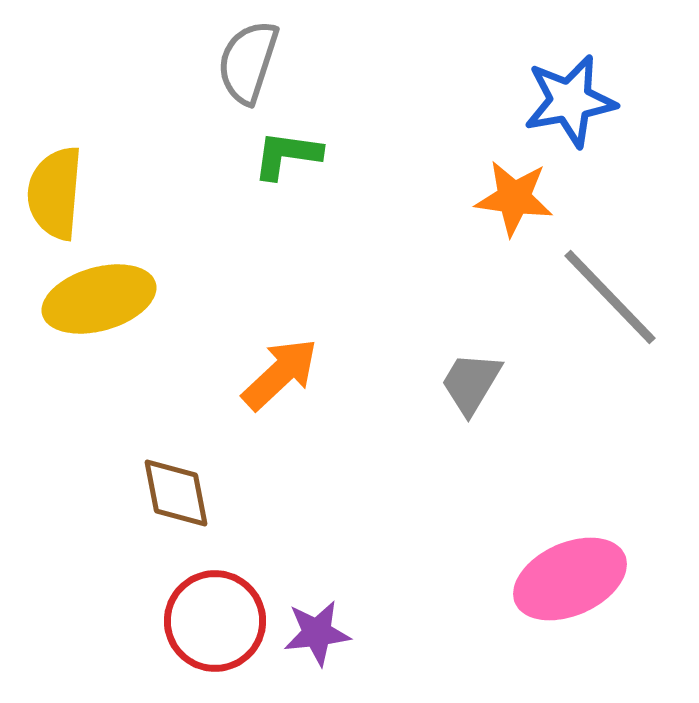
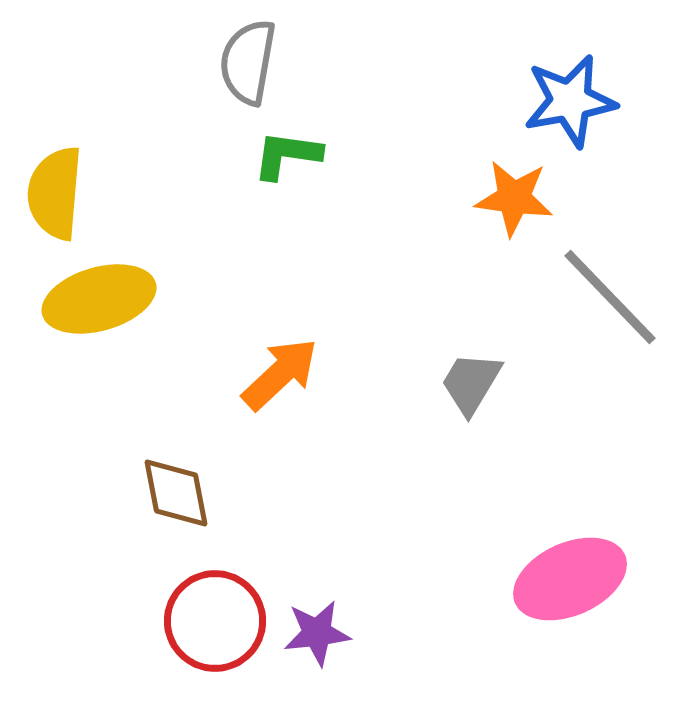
gray semicircle: rotated 8 degrees counterclockwise
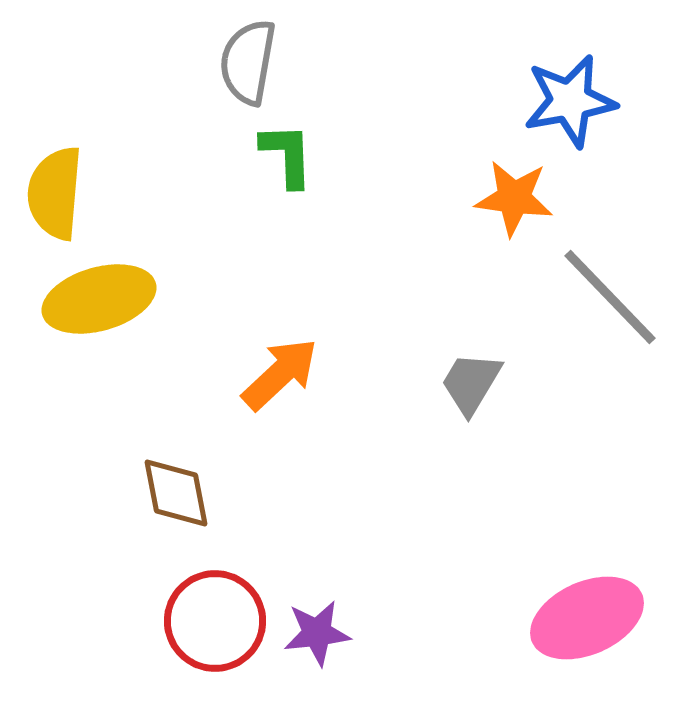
green L-shape: rotated 80 degrees clockwise
pink ellipse: moved 17 px right, 39 px down
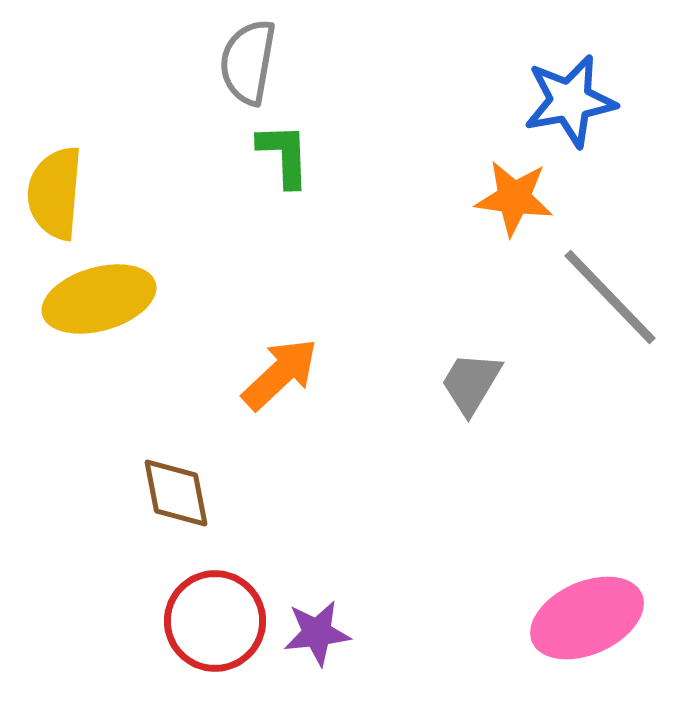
green L-shape: moved 3 px left
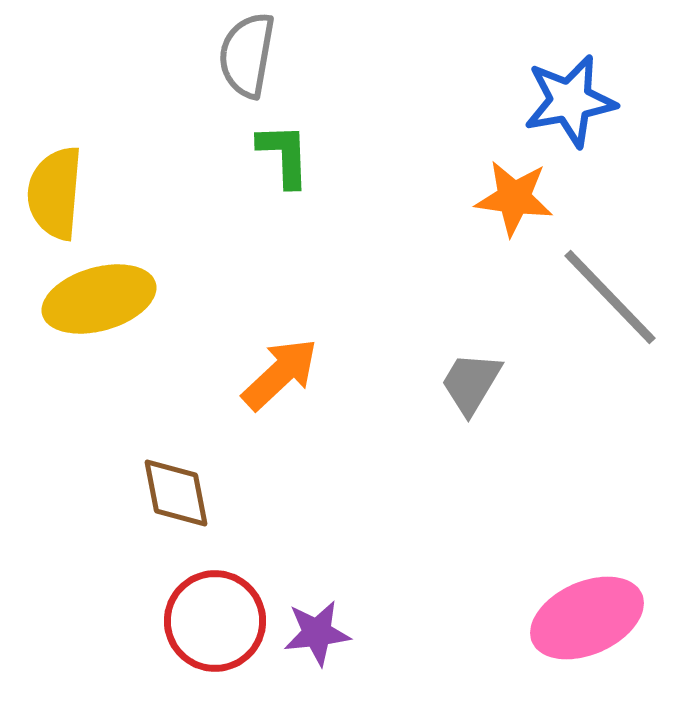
gray semicircle: moved 1 px left, 7 px up
